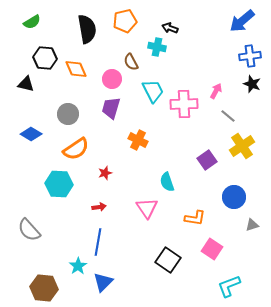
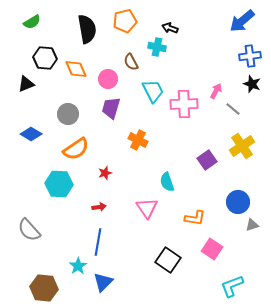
pink circle: moved 4 px left
black triangle: rotated 36 degrees counterclockwise
gray line: moved 5 px right, 7 px up
blue circle: moved 4 px right, 5 px down
cyan L-shape: moved 3 px right
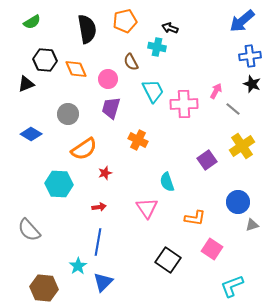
black hexagon: moved 2 px down
orange semicircle: moved 8 px right
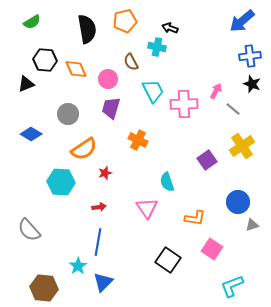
cyan hexagon: moved 2 px right, 2 px up
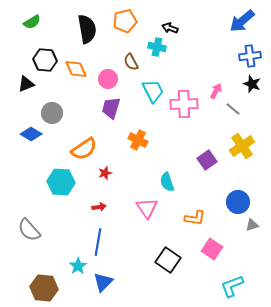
gray circle: moved 16 px left, 1 px up
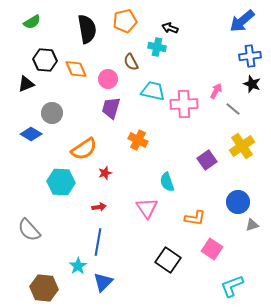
cyan trapezoid: rotated 50 degrees counterclockwise
